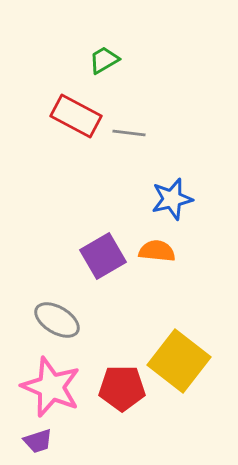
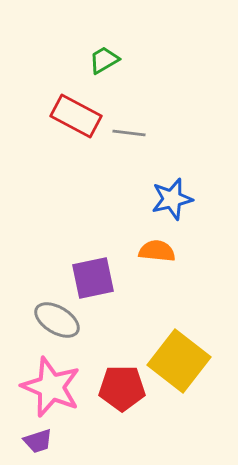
purple square: moved 10 px left, 22 px down; rotated 18 degrees clockwise
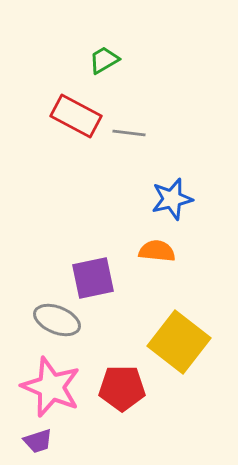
gray ellipse: rotated 9 degrees counterclockwise
yellow square: moved 19 px up
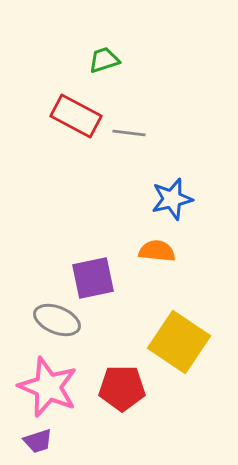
green trapezoid: rotated 12 degrees clockwise
yellow square: rotated 4 degrees counterclockwise
pink star: moved 3 px left
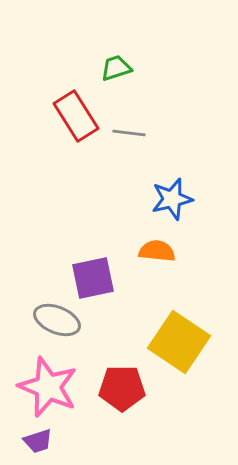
green trapezoid: moved 12 px right, 8 px down
red rectangle: rotated 30 degrees clockwise
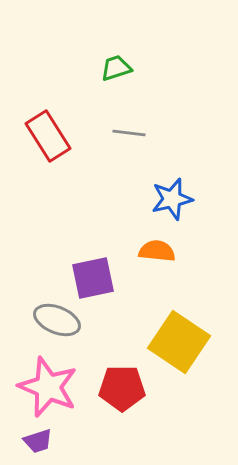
red rectangle: moved 28 px left, 20 px down
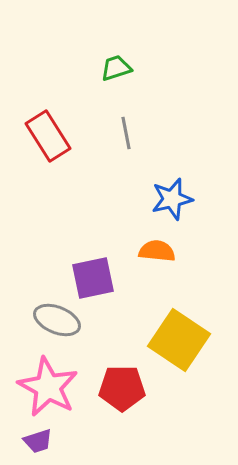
gray line: moved 3 px left; rotated 72 degrees clockwise
yellow square: moved 2 px up
pink star: rotated 6 degrees clockwise
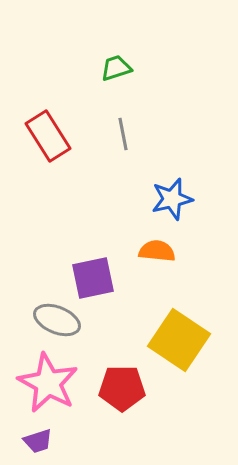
gray line: moved 3 px left, 1 px down
pink star: moved 4 px up
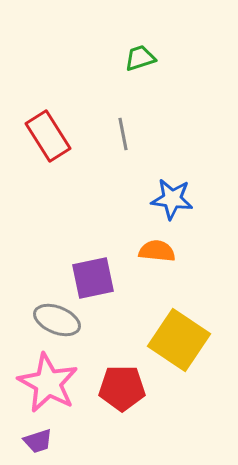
green trapezoid: moved 24 px right, 10 px up
blue star: rotated 21 degrees clockwise
